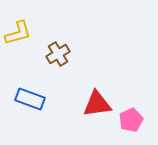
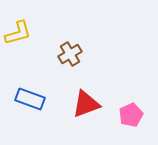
brown cross: moved 12 px right
red triangle: moved 11 px left; rotated 12 degrees counterclockwise
pink pentagon: moved 5 px up
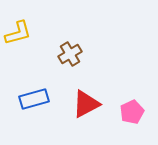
blue rectangle: moved 4 px right; rotated 36 degrees counterclockwise
red triangle: rotated 8 degrees counterclockwise
pink pentagon: moved 1 px right, 3 px up
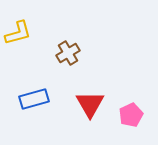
brown cross: moved 2 px left, 1 px up
red triangle: moved 4 px right; rotated 32 degrees counterclockwise
pink pentagon: moved 1 px left, 3 px down
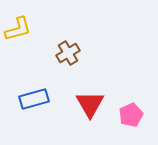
yellow L-shape: moved 4 px up
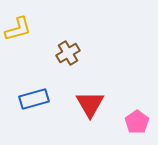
pink pentagon: moved 6 px right, 7 px down; rotated 10 degrees counterclockwise
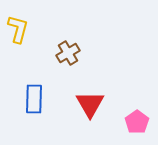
yellow L-shape: rotated 60 degrees counterclockwise
blue rectangle: rotated 72 degrees counterclockwise
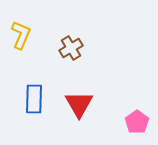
yellow L-shape: moved 3 px right, 6 px down; rotated 8 degrees clockwise
brown cross: moved 3 px right, 5 px up
red triangle: moved 11 px left
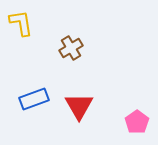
yellow L-shape: moved 12 px up; rotated 32 degrees counterclockwise
blue rectangle: rotated 68 degrees clockwise
red triangle: moved 2 px down
